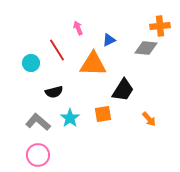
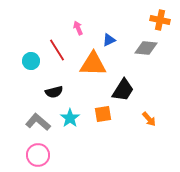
orange cross: moved 6 px up; rotated 18 degrees clockwise
cyan circle: moved 2 px up
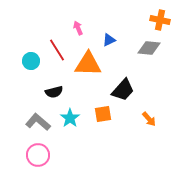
gray diamond: moved 3 px right
orange triangle: moved 5 px left
black trapezoid: rotated 10 degrees clockwise
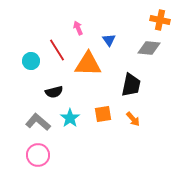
blue triangle: rotated 40 degrees counterclockwise
black trapezoid: moved 8 px right, 5 px up; rotated 30 degrees counterclockwise
orange arrow: moved 16 px left
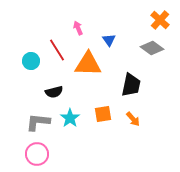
orange cross: rotated 30 degrees clockwise
gray diamond: moved 3 px right; rotated 30 degrees clockwise
gray L-shape: rotated 35 degrees counterclockwise
pink circle: moved 1 px left, 1 px up
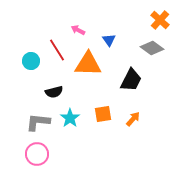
pink arrow: moved 2 px down; rotated 40 degrees counterclockwise
black trapezoid: moved 5 px up; rotated 15 degrees clockwise
orange arrow: rotated 98 degrees counterclockwise
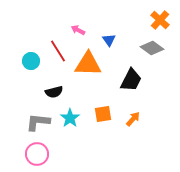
red line: moved 1 px right, 1 px down
